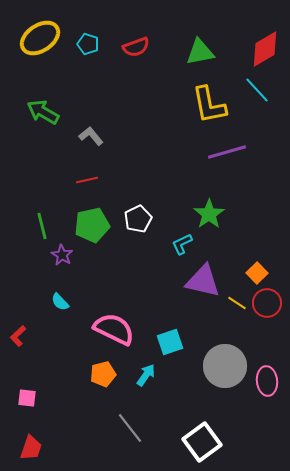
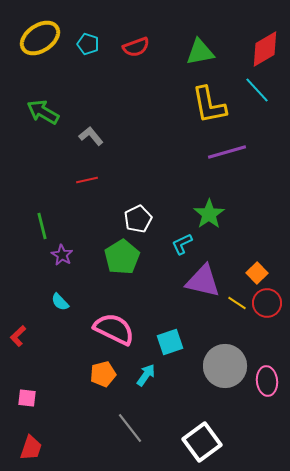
green pentagon: moved 30 px right, 32 px down; rotated 20 degrees counterclockwise
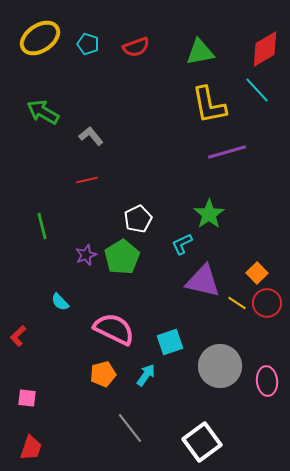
purple star: moved 24 px right; rotated 20 degrees clockwise
gray circle: moved 5 px left
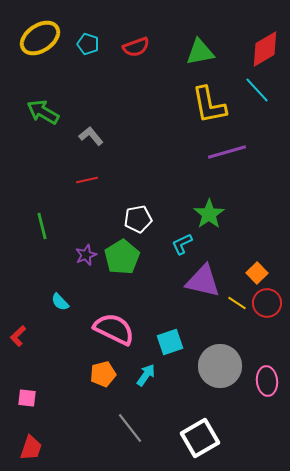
white pentagon: rotated 16 degrees clockwise
white square: moved 2 px left, 4 px up; rotated 6 degrees clockwise
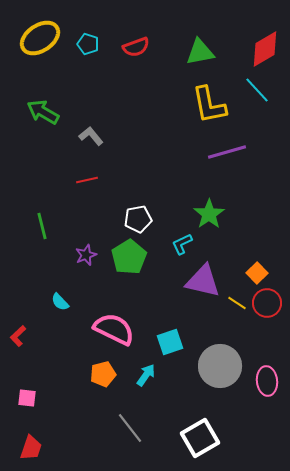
green pentagon: moved 7 px right
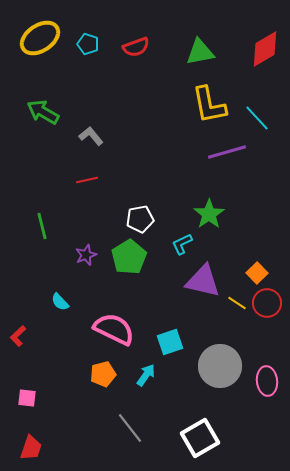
cyan line: moved 28 px down
white pentagon: moved 2 px right
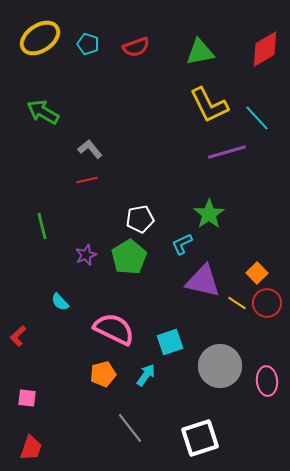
yellow L-shape: rotated 15 degrees counterclockwise
gray L-shape: moved 1 px left, 13 px down
white square: rotated 12 degrees clockwise
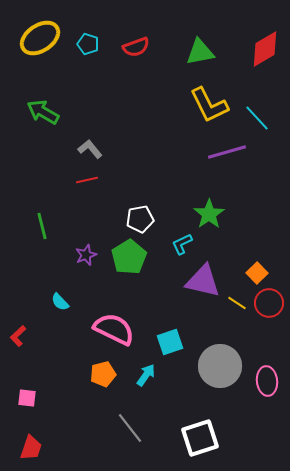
red circle: moved 2 px right
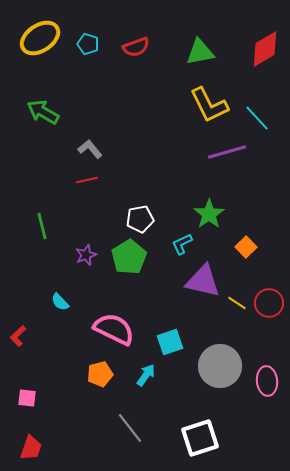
orange square: moved 11 px left, 26 px up
orange pentagon: moved 3 px left
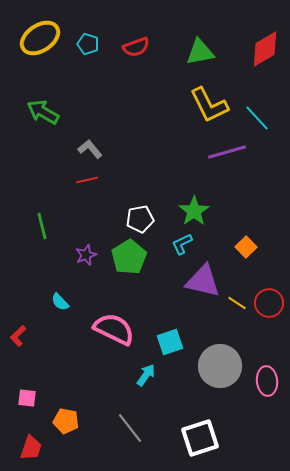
green star: moved 15 px left, 3 px up
orange pentagon: moved 34 px left, 47 px down; rotated 25 degrees clockwise
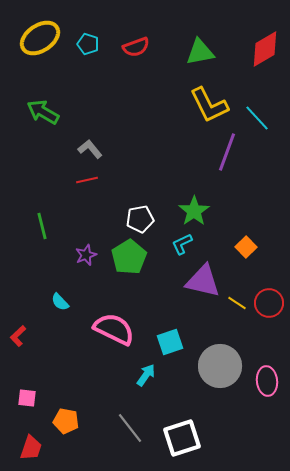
purple line: rotated 54 degrees counterclockwise
white square: moved 18 px left
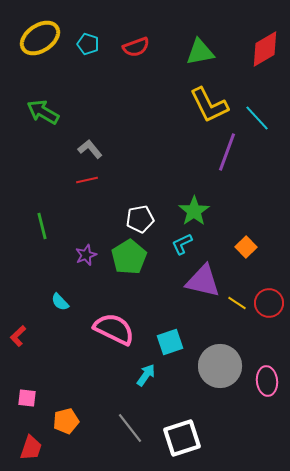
orange pentagon: rotated 25 degrees counterclockwise
